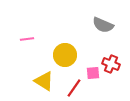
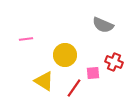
pink line: moved 1 px left
red cross: moved 3 px right, 2 px up
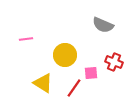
pink square: moved 2 px left
yellow triangle: moved 1 px left, 2 px down
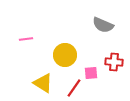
red cross: rotated 18 degrees counterclockwise
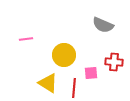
yellow circle: moved 1 px left
yellow triangle: moved 5 px right
red line: rotated 30 degrees counterclockwise
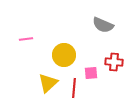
yellow triangle: rotated 45 degrees clockwise
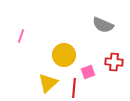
pink line: moved 5 px left, 3 px up; rotated 64 degrees counterclockwise
pink square: moved 3 px left, 1 px up; rotated 16 degrees counterclockwise
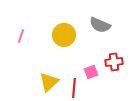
gray semicircle: moved 3 px left
yellow circle: moved 20 px up
red cross: rotated 12 degrees counterclockwise
pink square: moved 3 px right
yellow triangle: moved 1 px right, 1 px up
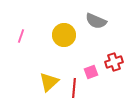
gray semicircle: moved 4 px left, 4 px up
red cross: rotated 12 degrees counterclockwise
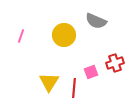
red cross: moved 1 px right, 1 px down
yellow triangle: rotated 15 degrees counterclockwise
